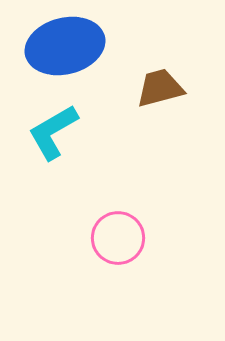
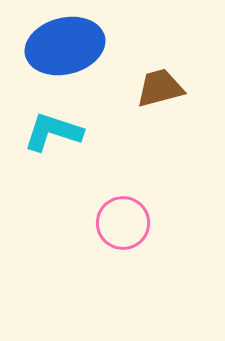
cyan L-shape: rotated 48 degrees clockwise
pink circle: moved 5 px right, 15 px up
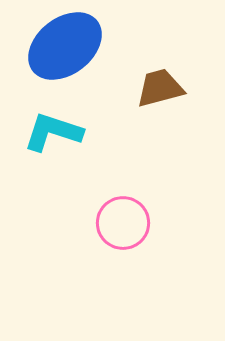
blue ellipse: rotated 24 degrees counterclockwise
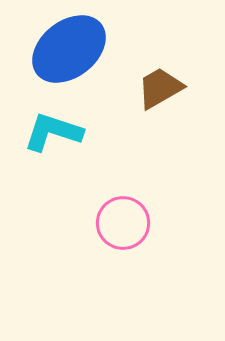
blue ellipse: moved 4 px right, 3 px down
brown trapezoid: rotated 15 degrees counterclockwise
